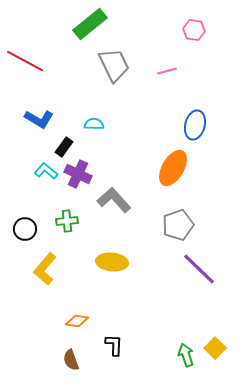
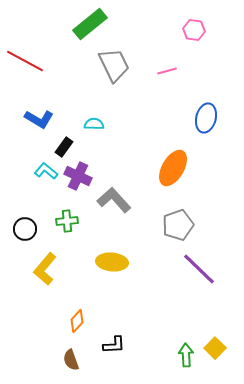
blue ellipse: moved 11 px right, 7 px up
purple cross: moved 2 px down
orange diamond: rotated 55 degrees counterclockwise
black L-shape: rotated 85 degrees clockwise
green arrow: rotated 15 degrees clockwise
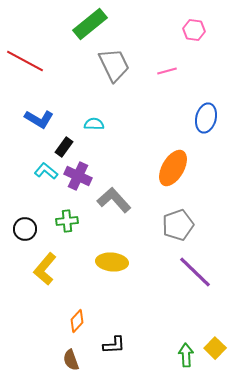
purple line: moved 4 px left, 3 px down
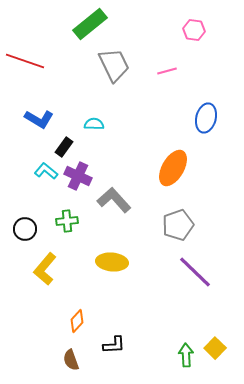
red line: rotated 9 degrees counterclockwise
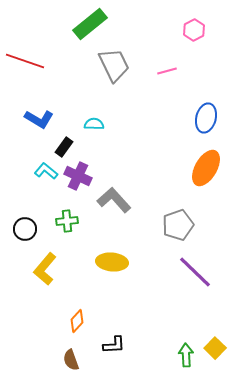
pink hexagon: rotated 25 degrees clockwise
orange ellipse: moved 33 px right
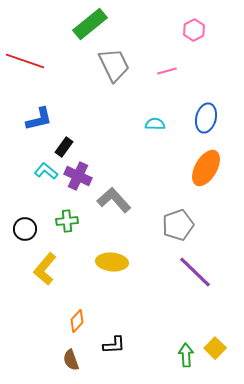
blue L-shape: rotated 44 degrees counterclockwise
cyan semicircle: moved 61 px right
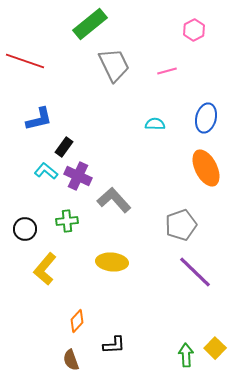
orange ellipse: rotated 57 degrees counterclockwise
gray pentagon: moved 3 px right
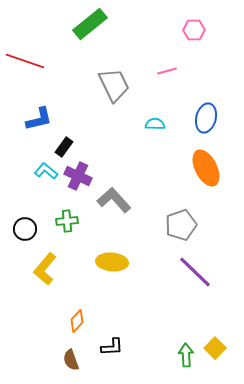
pink hexagon: rotated 25 degrees clockwise
gray trapezoid: moved 20 px down
black L-shape: moved 2 px left, 2 px down
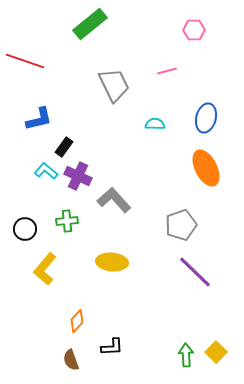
yellow square: moved 1 px right, 4 px down
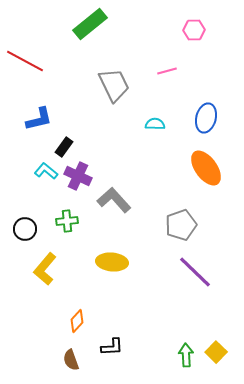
red line: rotated 9 degrees clockwise
orange ellipse: rotated 9 degrees counterclockwise
